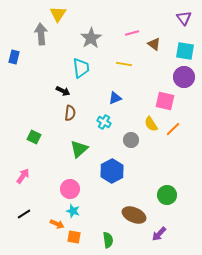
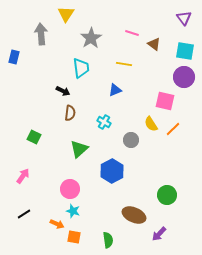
yellow triangle: moved 8 px right
pink line: rotated 32 degrees clockwise
blue triangle: moved 8 px up
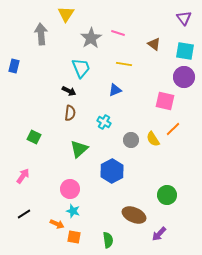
pink line: moved 14 px left
blue rectangle: moved 9 px down
cyan trapezoid: rotated 15 degrees counterclockwise
black arrow: moved 6 px right
yellow semicircle: moved 2 px right, 15 px down
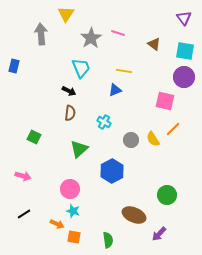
yellow line: moved 7 px down
pink arrow: rotated 70 degrees clockwise
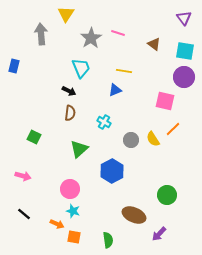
black line: rotated 72 degrees clockwise
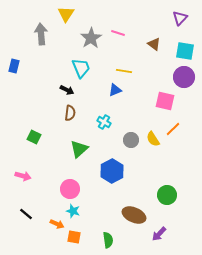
purple triangle: moved 4 px left; rotated 21 degrees clockwise
black arrow: moved 2 px left, 1 px up
black line: moved 2 px right
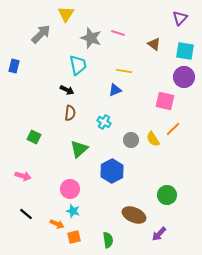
gray arrow: rotated 50 degrees clockwise
gray star: rotated 20 degrees counterclockwise
cyan trapezoid: moved 3 px left, 3 px up; rotated 10 degrees clockwise
orange square: rotated 24 degrees counterclockwise
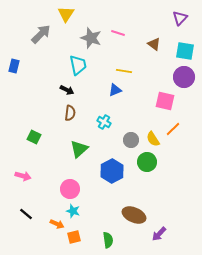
green circle: moved 20 px left, 33 px up
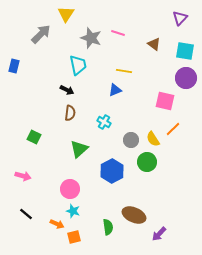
purple circle: moved 2 px right, 1 px down
green semicircle: moved 13 px up
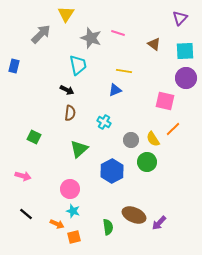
cyan square: rotated 12 degrees counterclockwise
purple arrow: moved 11 px up
